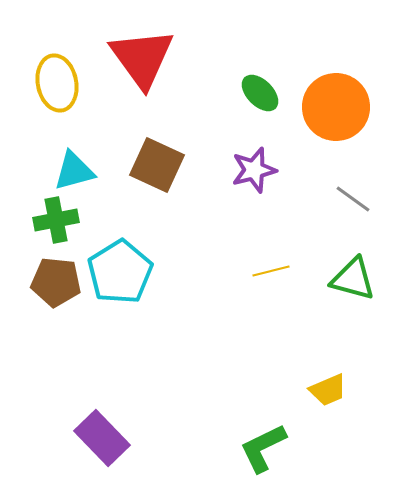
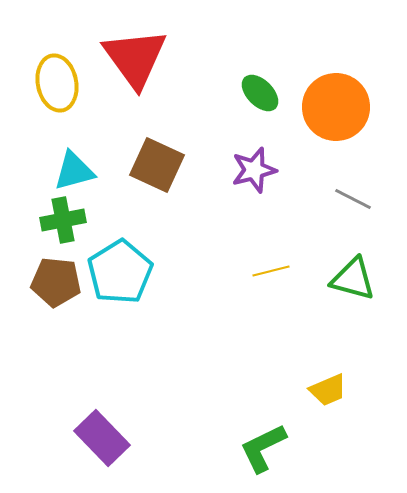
red triangle: moved 7 px left
gray line: rotated 9 degrees counterclockwise
green cross: moved 7 px right
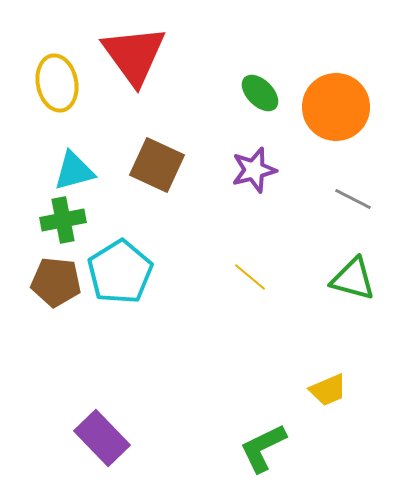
red triangle: moved 1 px left, 3 px up
yellow line: moved 21 px left, 6 px down; rotated 54 degrees clockwise
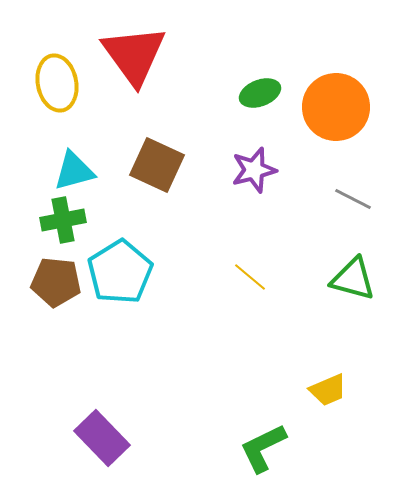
green ellipse: rotated 66 degrees counterclockwise
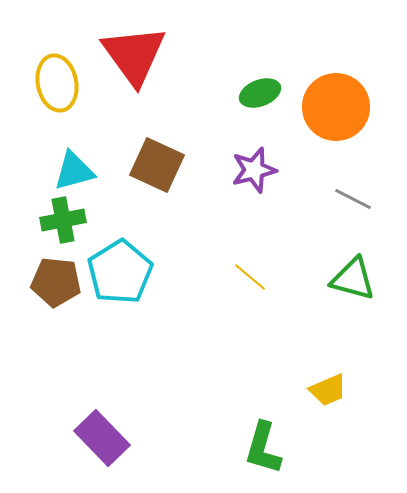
green L-shape: rotated 48 degrees counterclockwise
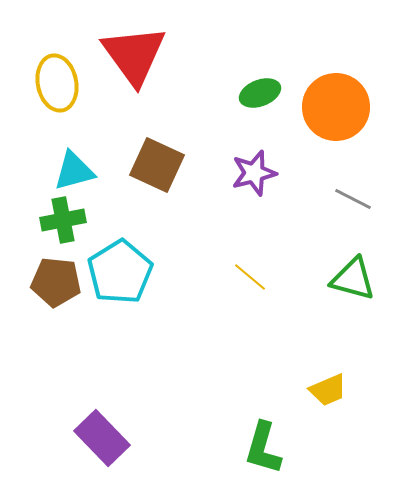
purple star: moved 3 px down
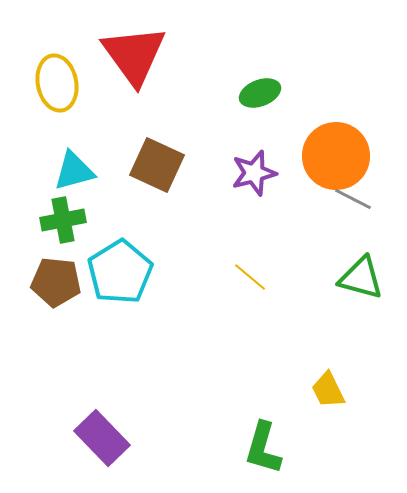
orange circle: moved 49 px down
green triangle: moved 8 px right, 1 px up
yellow trapezoid: rotated 87 degrees clockwise
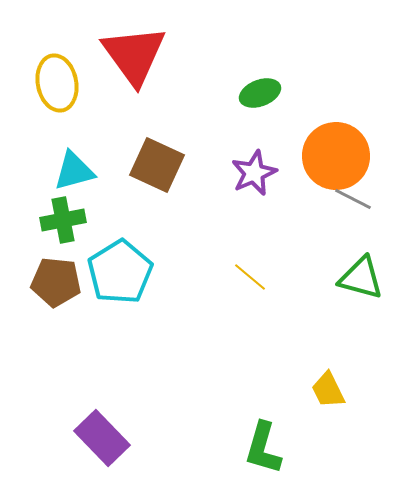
purple star: rotated 9 degrees counterclockwise
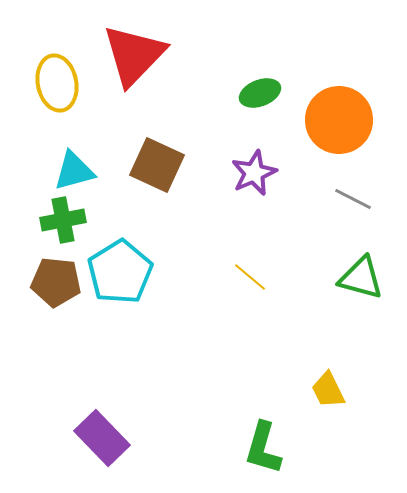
red triangle: rotated 20 degrees clockwise
orange circle: moved 3 px right, 36 px up
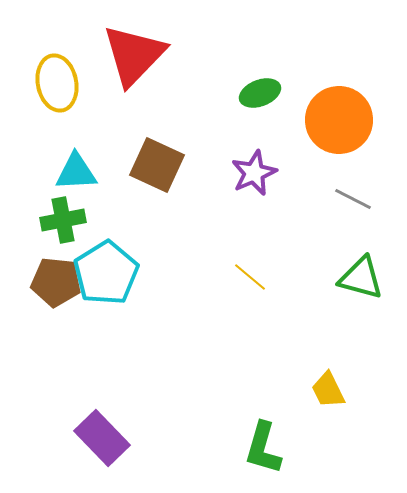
cyan triangle: moved 2 px right, 1 px down; rotated 12 degrees clockwise
cyan pentagon: moved 14 px left, 1 px down
